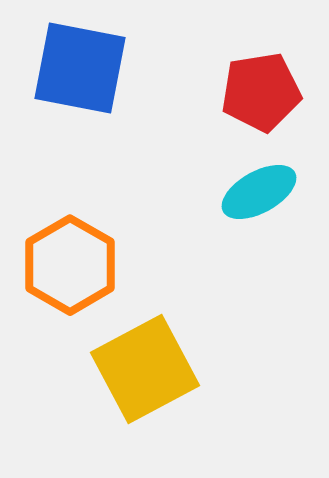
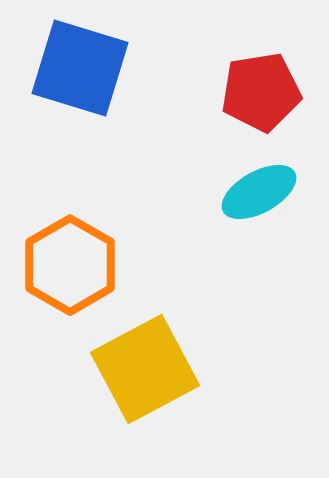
blue square: rotated 6 degrees clockwise
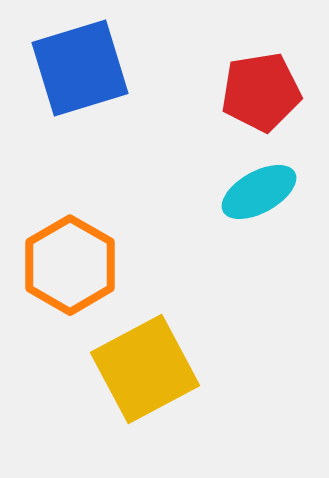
blue square: rotated 34 degrees counterclockwise
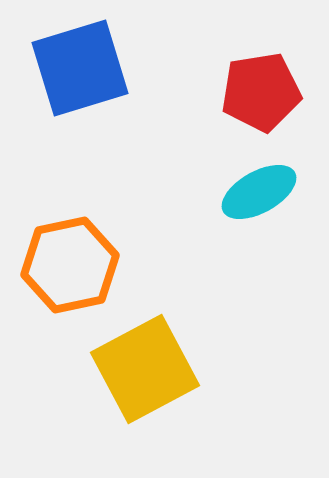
orange hexagon: rotated 18 degrees clockwise
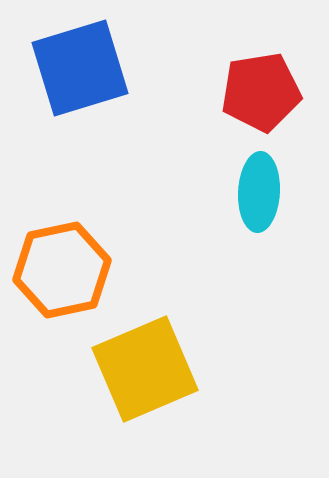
cyan ellipse: rotated 58 degrees counterclockwise
orange hexagon: moved 8 px left, 5 px down
yellow square: rotated 5 degrees clockwise
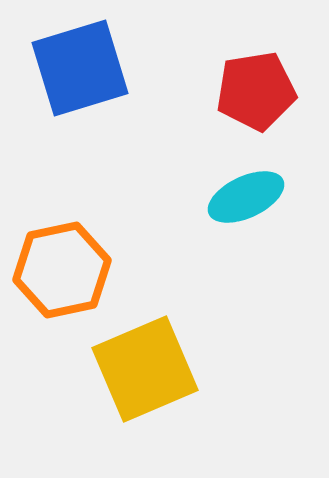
red pentagon: moved 5 px left, 1 px up
cyan ellipse: moved 13 px left, 5 px down; rotated 62 degrees clockwise
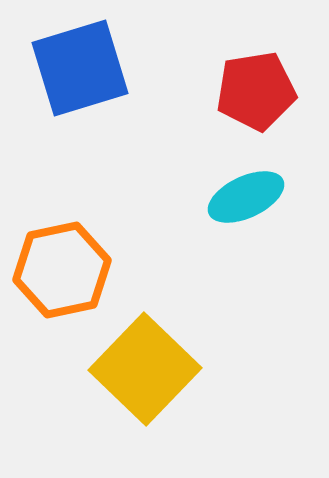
yellow square: rotated 23 degrees counterclockwise
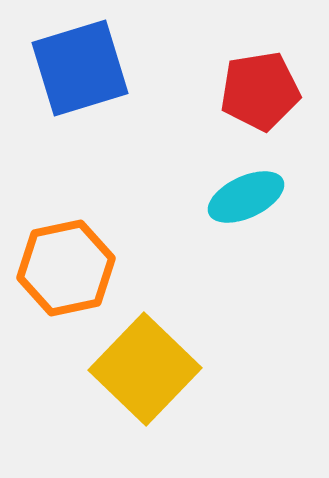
red pentagon: moved 4 px right
orange hexagon: moved 4 px right, 2 px up
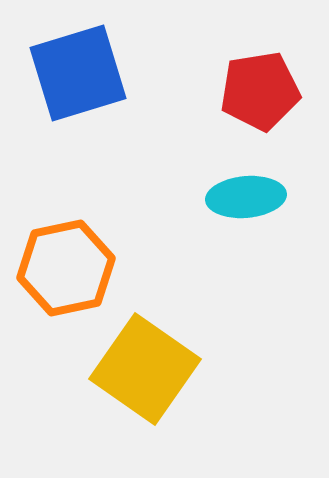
blue square: moved 2 px left, 5 px down
cyan ellipse: rotated 20 degrees clockwise
yellow square: rotated 9 degrees counterclockwise
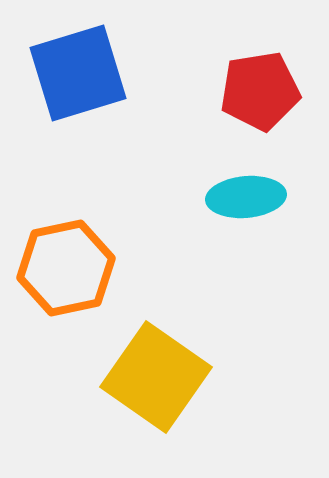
yellow square: moved 11 px right, 8 px down
